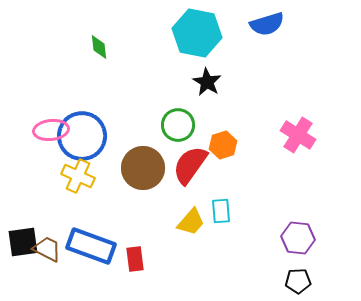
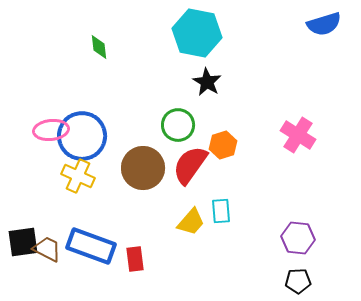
blue semicircle: moved 57 px right
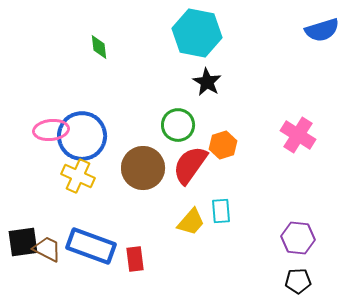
blue semicircle: moved 2 px left, 6 px down
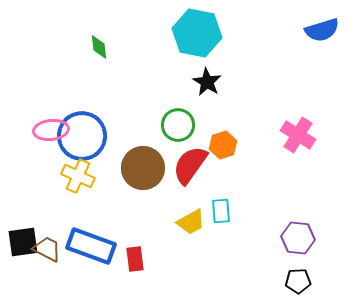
yellow trapezoid: rotated 20 degrees clockwise
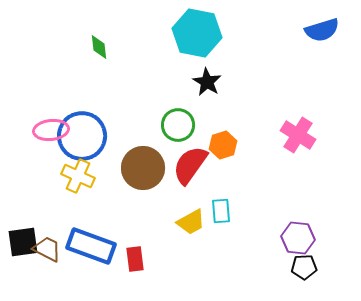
black pentagon: moved 6 px right, 14 px up
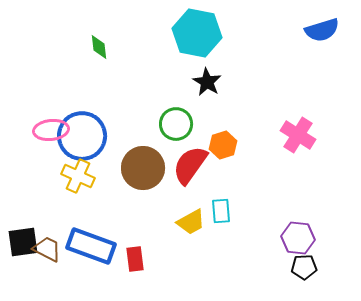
green circle: moved 2 px left, 1 px up
